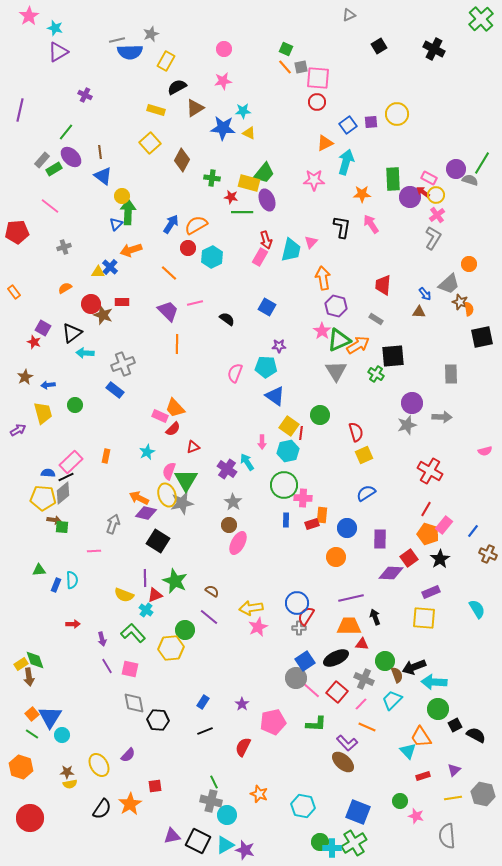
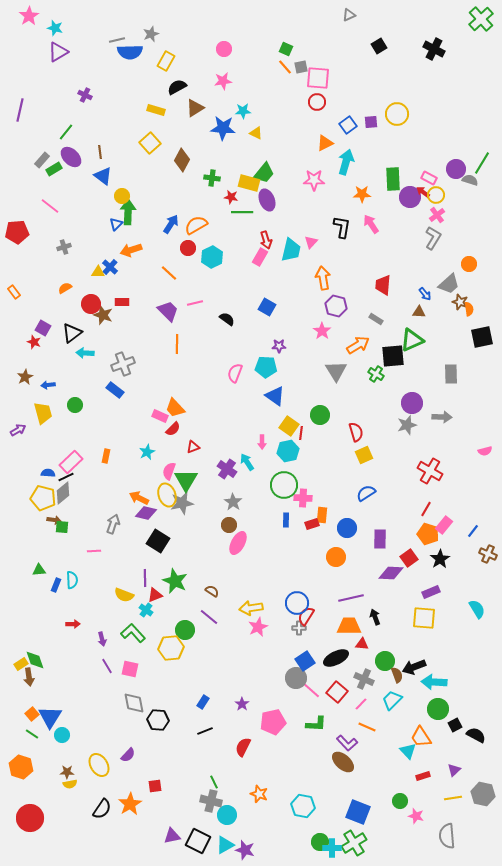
yellow triangle at (249, 133): moved 7 px right
green triangle at (339, 340): moved 73 px right
yellow pentagon at (43, 498): rotated 10 degrees clockwise
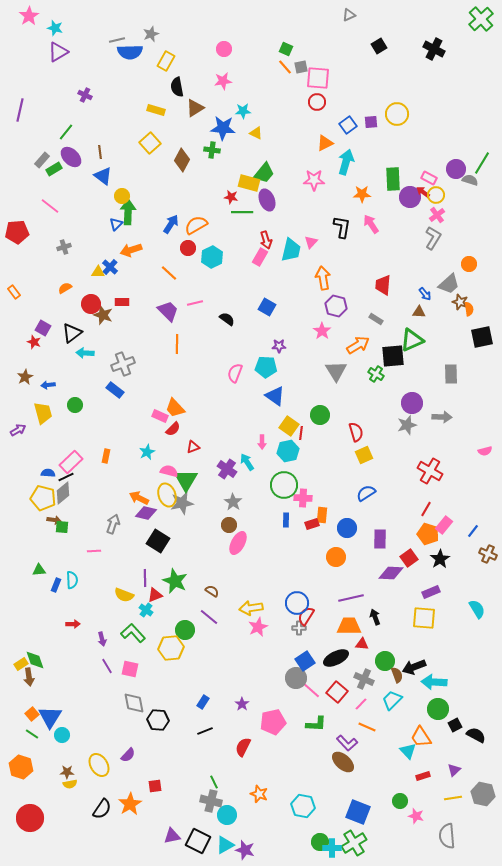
black semicircle at (177, 87): rotated 72 degrees counterclockwise
green cross at (212, 178): moved 28 px up
pink semicircle at (169, 471): rotated 84 degrees clockwise
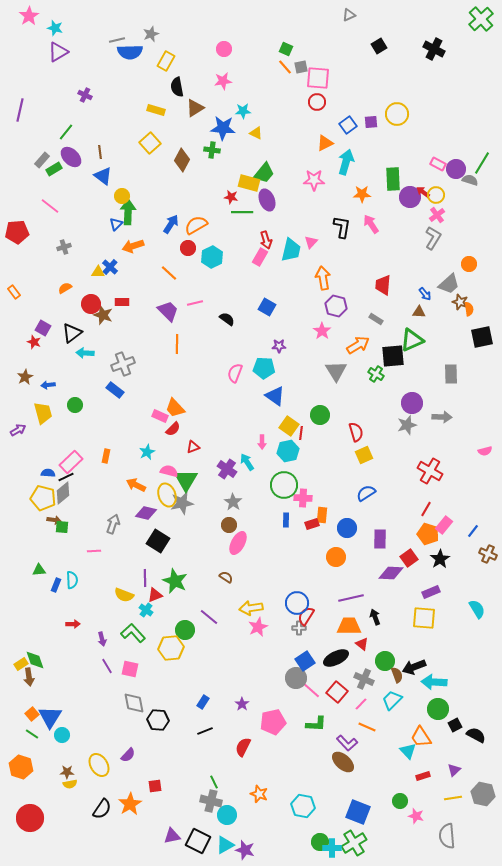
pink rectangle at (429, 178): moved 9 px right, 14 px up
orange arrow at (131, 250): moved 2 px right, 4 px up
cyan pentagon at (266, 367): moved 2 px left, 1 px down
orange arrow at (139, 498): moved 3 px left, 13 px up
brown semicircle at (212, 591): moved 14 px right, 14 px up
red triangle at (362, 644): rotated 32 degrees clockwise
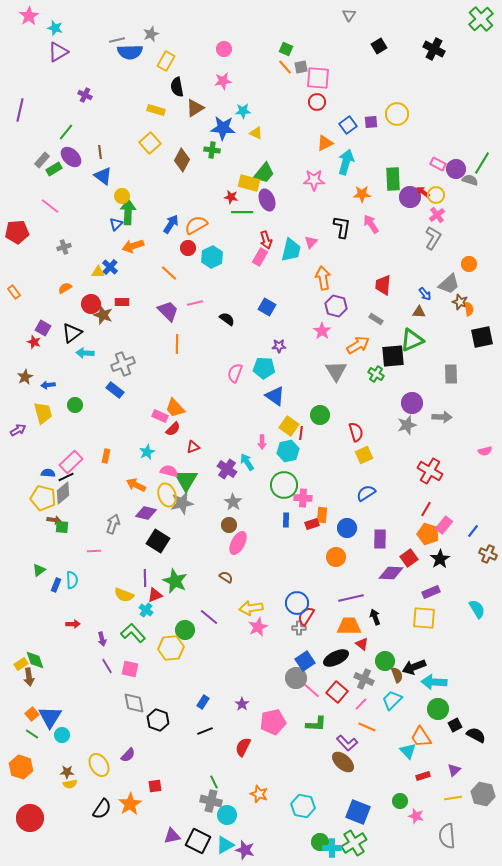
gray triangle at (349, 15): rotated 32 degrees counterclockwise
green triangle at (39, 570): rotated 32 degrees counterclockwise
black hexagon at (158, 720): rotated 15 degrees clockwise
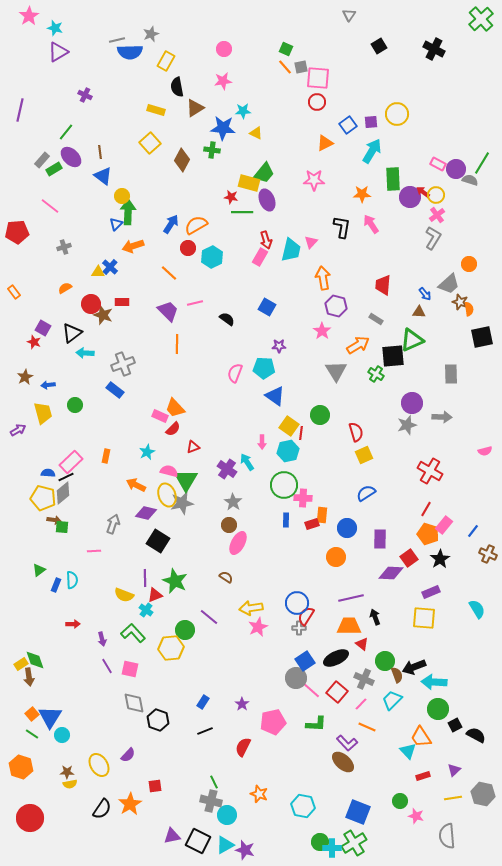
cyan arrow at (346, 162): moved 26 px right, 11 px up; rotated 15 degrees clockwise
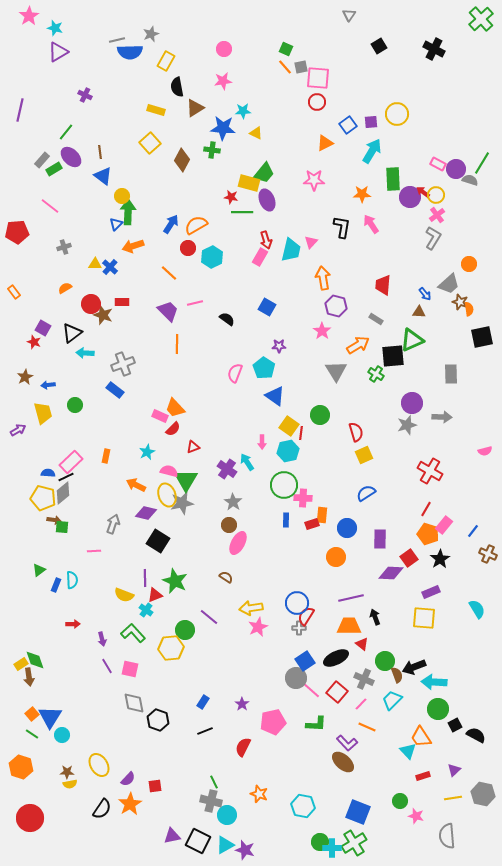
yellow triangle at (98, 272): moved 3 px left, 8 px up
cyan pentagon at (264, 368): rotated 30 degrees clockwise
purple semicircle at (128, 755): moved 24 px down
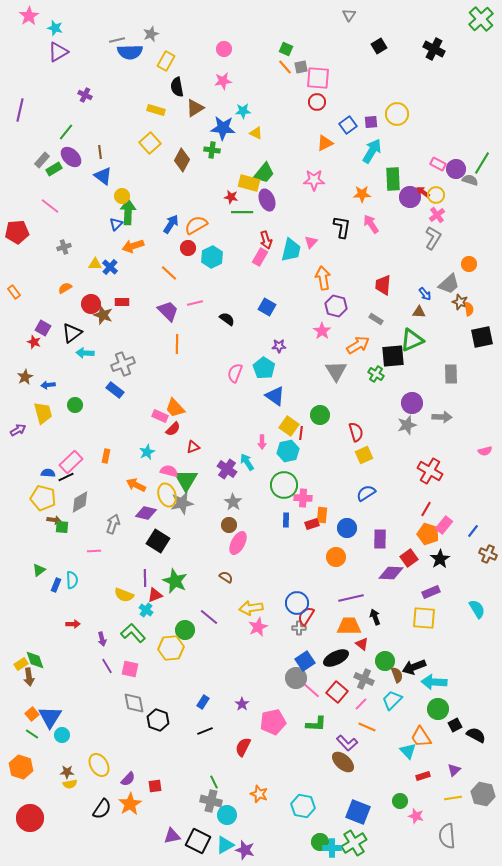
gray diamond at (63, 493): moved 17 px right, 9 px down; rotated 10 degrees clockwise
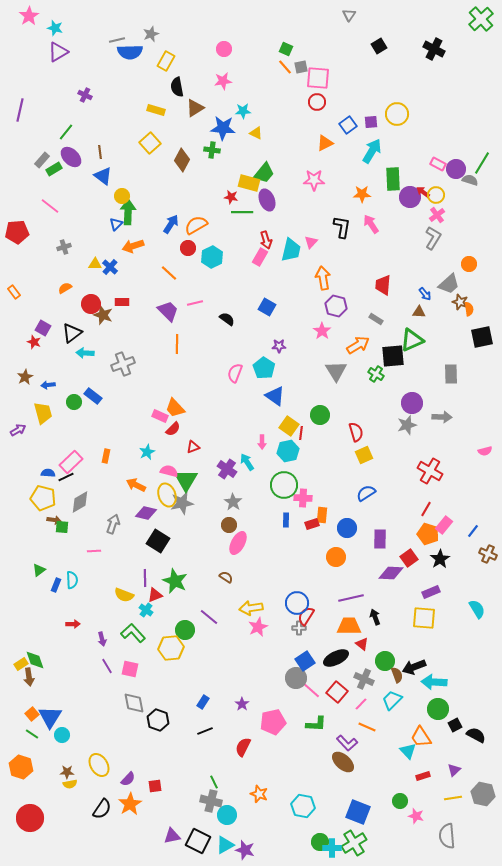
blue rectangle at (115, 390): moved 22 px left, 6 px down
green circle at (75, 405): moved 1 px left, 3 px up
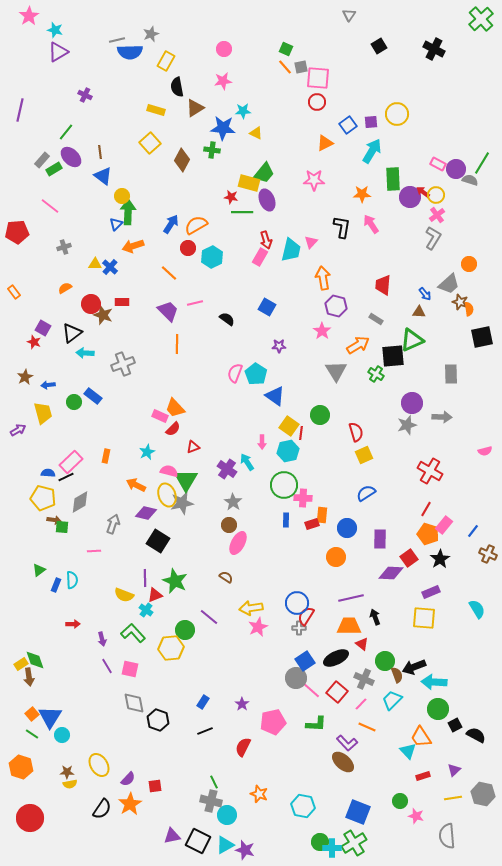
cyan star at (55, 28): moved 2 px down
cyan pentagon at (264, 368): moved 8 px left, 6 px down
